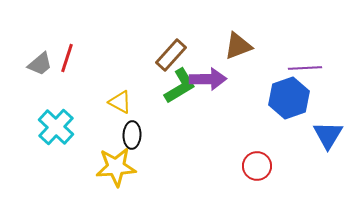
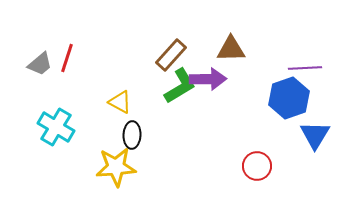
brown triangle: moved 7 px left, 3 px down; rotated 20 degrees clockwise
cyan cross: rotated 12 degrees counterclockwise
blue triangle: moved 13 px left
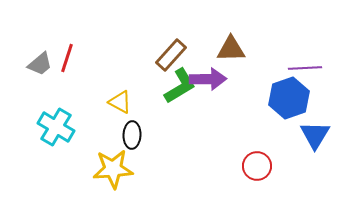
yellow star: moved 3 px left, 2 px down
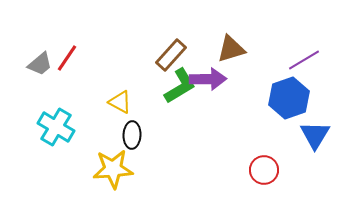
brown triangle: rotated 16 degrees counterclockwise
red line: rotated 16 degrees clockwise
purple line: moved 1 px left, 8 px up; rotated 28 degrees counterclockwise
red circle: moved 7 px right, 4 px down
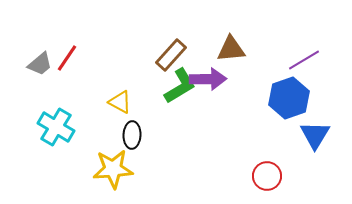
brown triangle: rotated 12 degrees clockwise
red circle: moved 3 px right, 6 px down
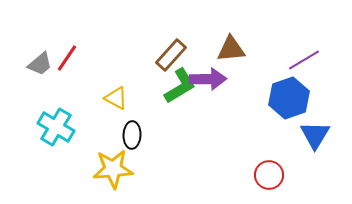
yellow triangle: moved 4 px left, 4 px up
red circle: moved 2 px right, 1 px up
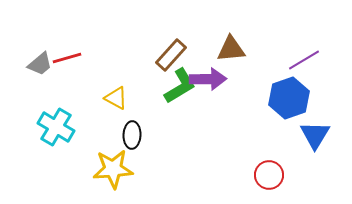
red line: rotated 40 degrees clockwise
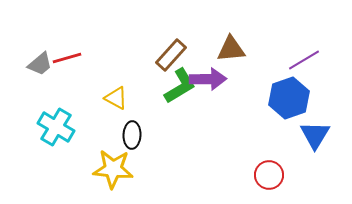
yellow star: rotated 9 degrees clockwise
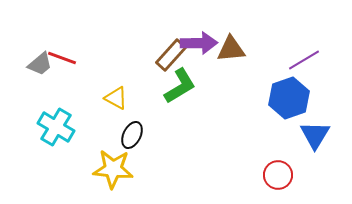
red line: moved 5 px left; rotated 36 degrees clockwise
purple arrow: moved 9 px left, 36 px up
black ellipse: rotated 24 degrees clockwise
red circle: moved 9 px right
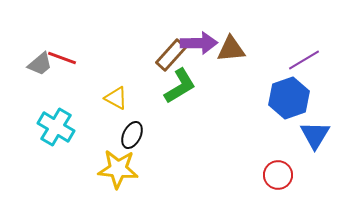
yellow star: moved 5 px right
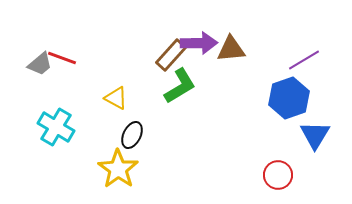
yellow star: rotated 30 degrees clockwise
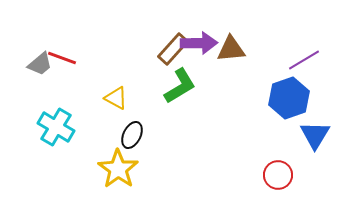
brown rectangle: moved 2 px right, 6 px up
